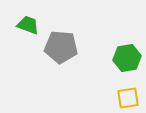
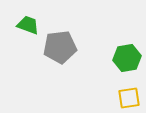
gray pentagon: moved 1 px left; rotated 12 degrees counterclockwise
yellow square: moved 1 px right
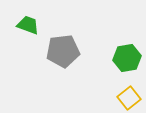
gray pentagon: moved 3 px right, 4 px down
yellow square: rotated 30 degrees counterclockwise
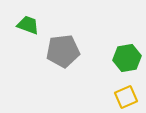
yellow square: moved 3 px left, 1 px up; rotated 15 degrees clockwise
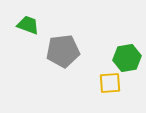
yellow square: moved 16 px left, 14 px up; rotated 20 degrees clockwise
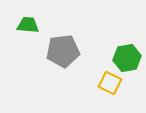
green trapezoid: rotated 15 degrees counterclockwise
yellow square: rotated 30 degrees clockwise
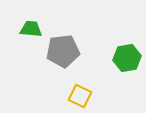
green trapezoid: moved 3 px right, 4 px down
yellow square: moved 30 px left, 13 px down
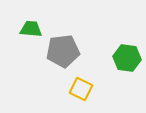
green hexagon: rotated 16 degrees clockwise
yellow square: moved 1 px right, 7 px up
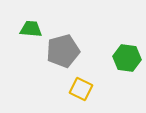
gray pentagon: rotated 8 degrees counterclockwise
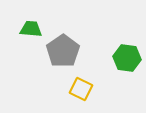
gray pentagon: rotated 20 degrees counterclockwise
